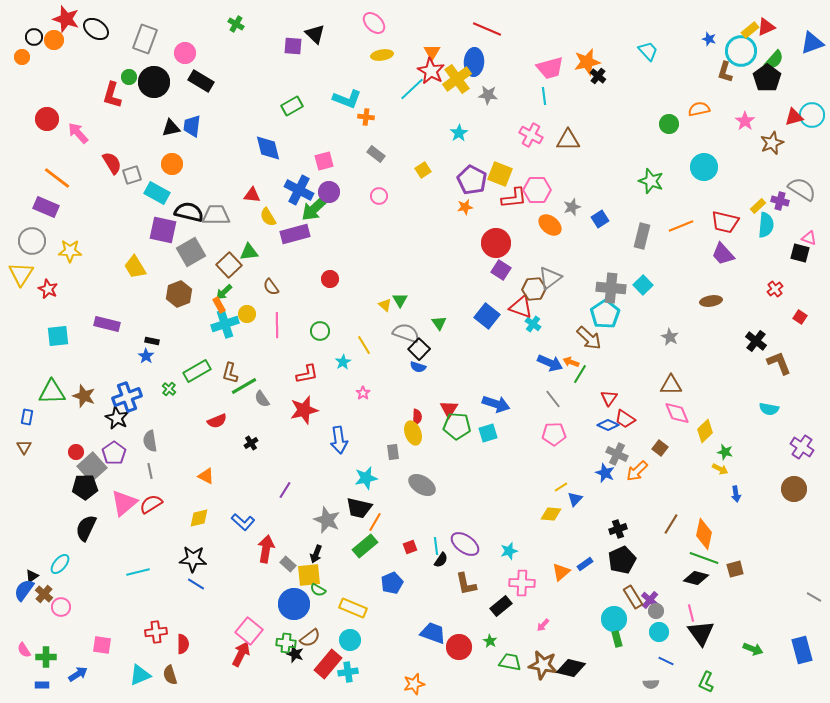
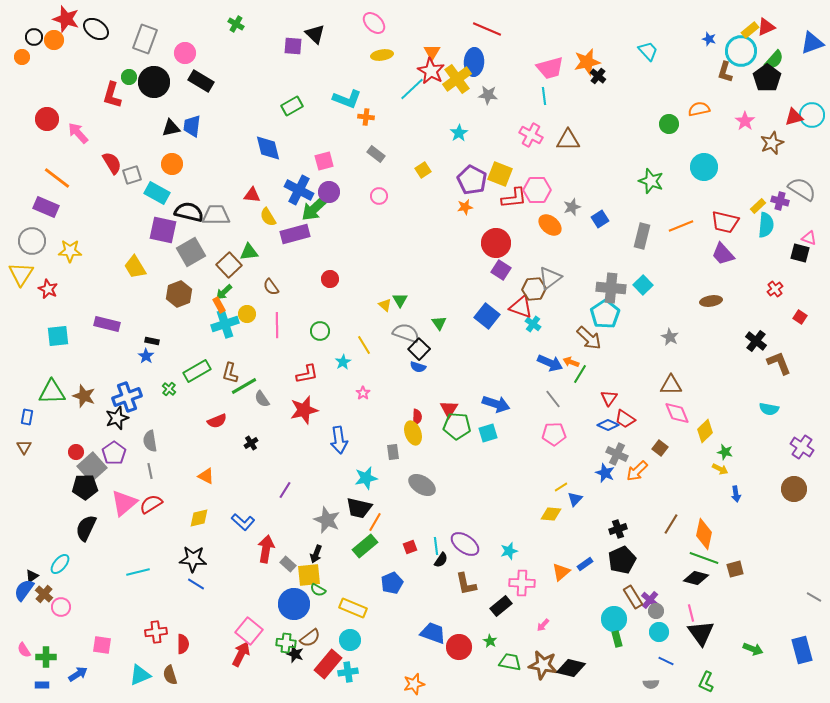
black star at (117, 418): rotated 25 degrees clockwise
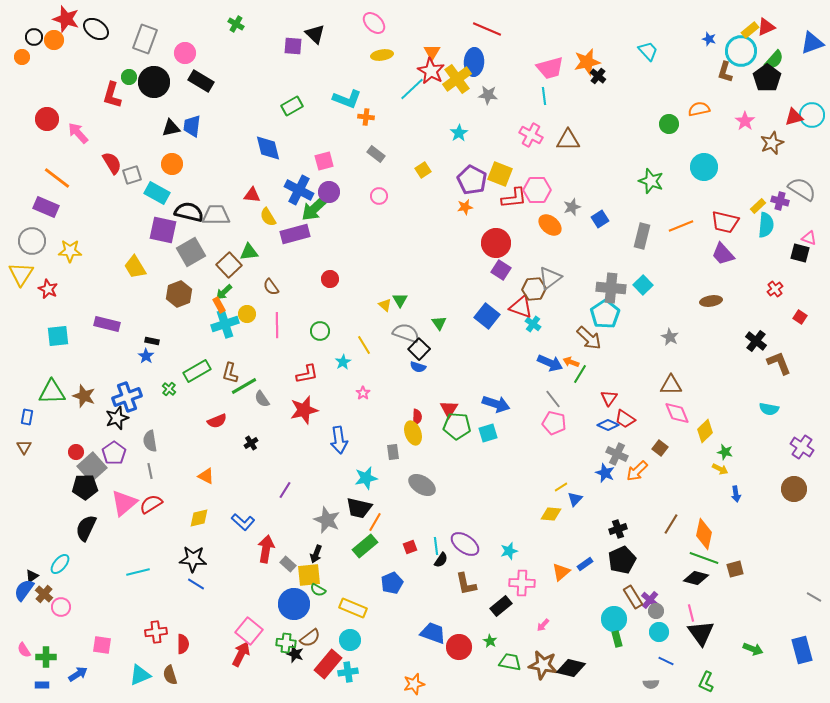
pink pentagon at (554, 434): moved 11 px up; rotated 15 degrees clockwise
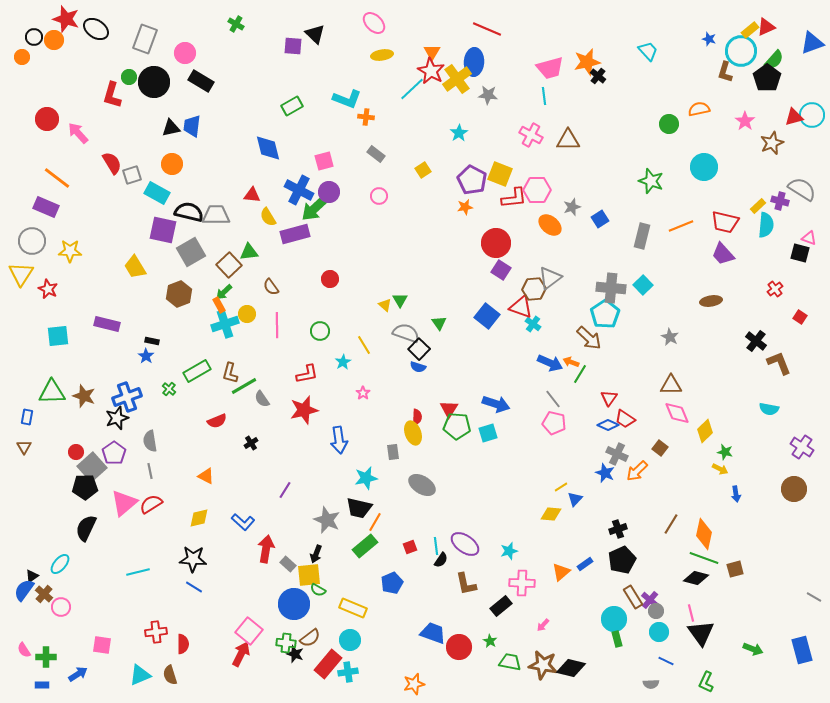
blue line at (196, 584): moved 2 px left, 3 px down
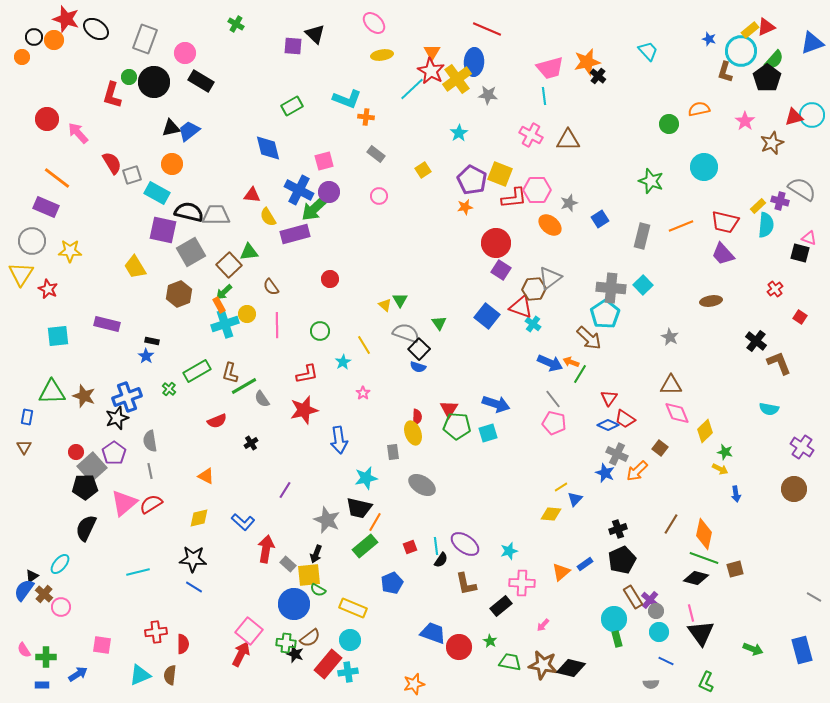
blue trapezoid at (192, 126): moved 3 px left, 5 px down; rotated 45 degrees clockwise
gray star at (572, 207): moved 3 px left, 4 px up
brown semicircle at (170, 675): rotated 24 degrees clockwise
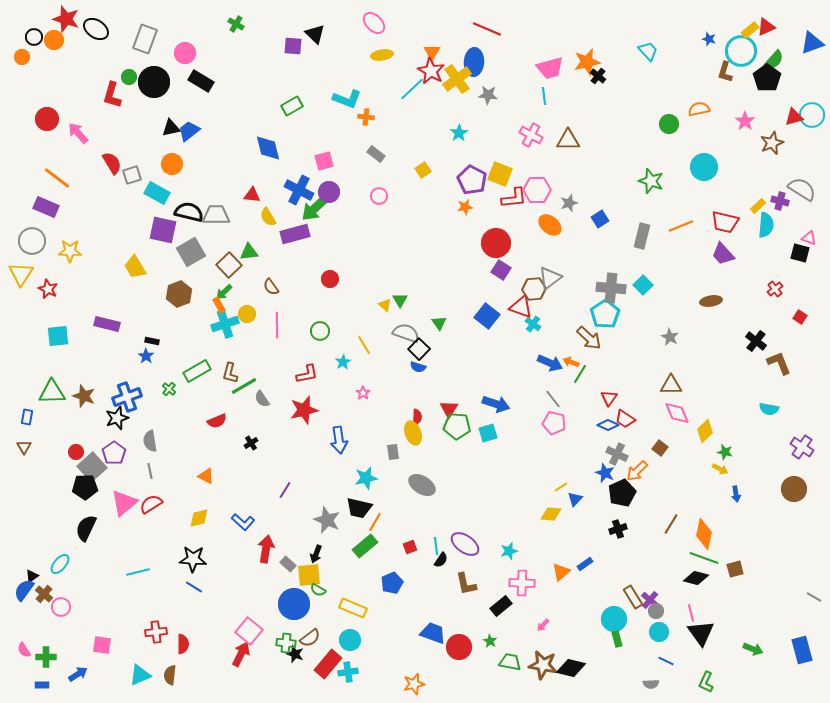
black pentagon at (622, 560): moved 67 px up
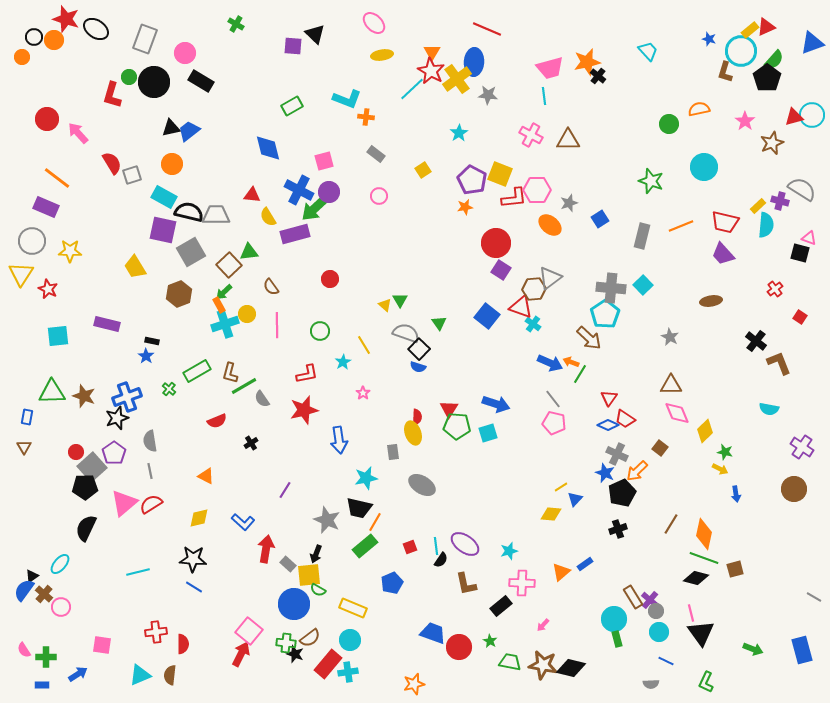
cyan rectangle at (157, 193): moved 7 px right, 4 px down
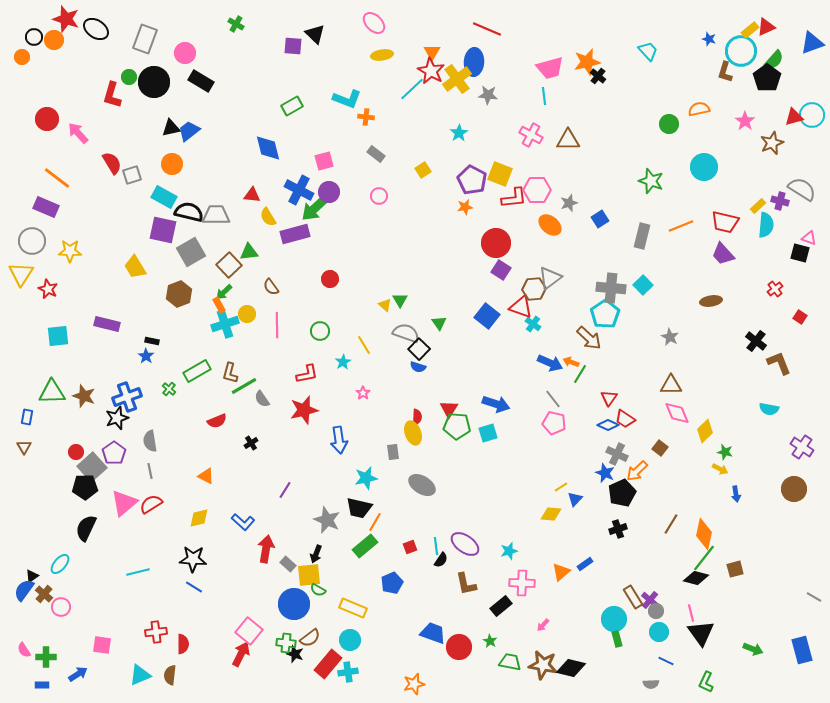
green line at (704, 558): rotated 72 degrees counterclockwise
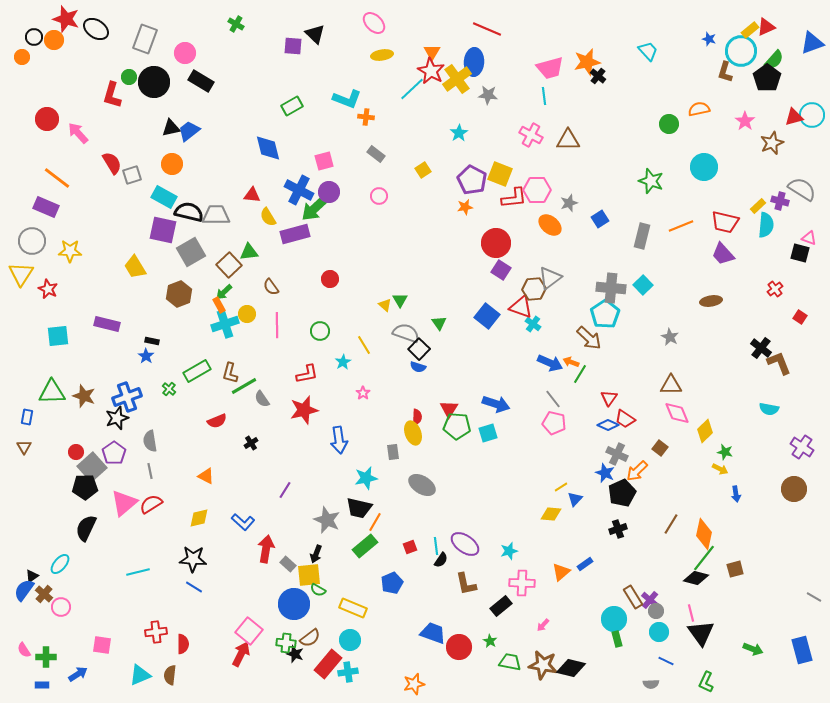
black cross at (756, 341): moved 5 px right, 7 px down
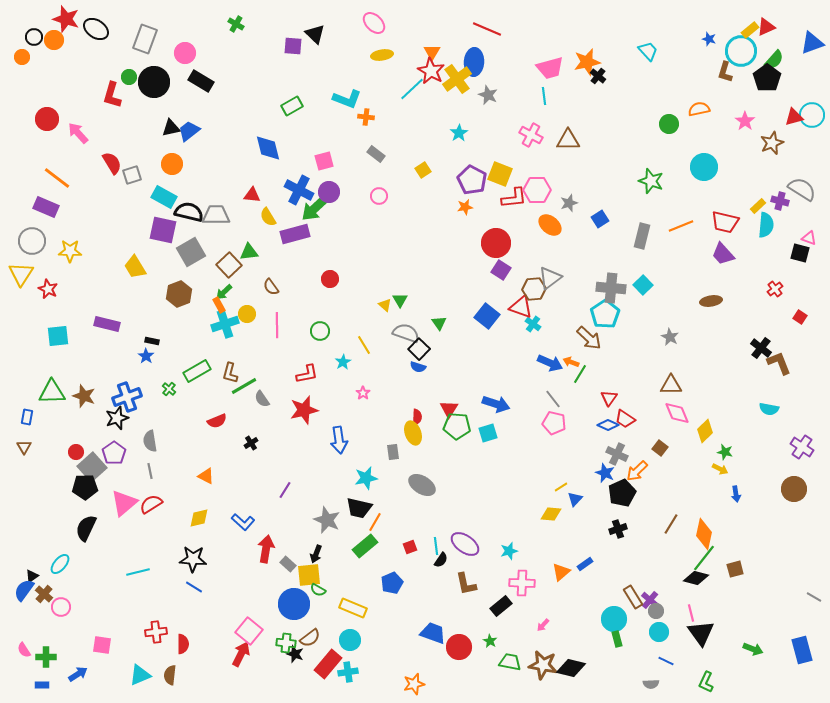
gray star at (488, 95): rotated 18 degrees clockwise
